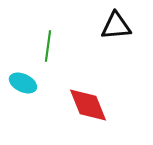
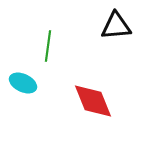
red diamond: moved 5 px right, 4 px up
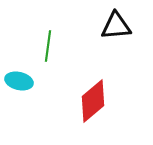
cyan ellipse: moved 4 px left, 2 px up; rotated 12 degrees counterclockwise
red diamond: rotated 72 degrees clockwise
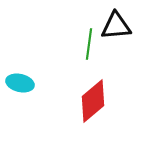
green line: moved 41 px right, 2 px up
cyan ellipse: moved 1 px right, 2 px down
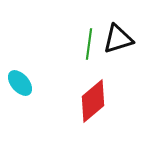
black triangle: moved 2 px right, 13 px down; rotated 12 degrees counterclockwise
cyan ellipse: rotated 36 degrees clockwise
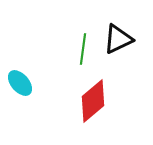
black triangle: rotated 8 degrees counterclockwise
green line: moved 6 px left, 5 px down
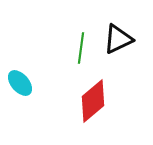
green line: moved 2 px left, 1 px up
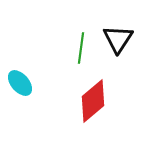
black triangle: rotated 32 degrees counterclockwise
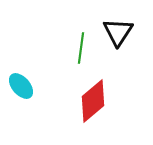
black triangle: moved 7 px up
cyan ellipse: moved 1 px right, 3 px down
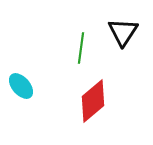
black triangle: moved 5 px right
